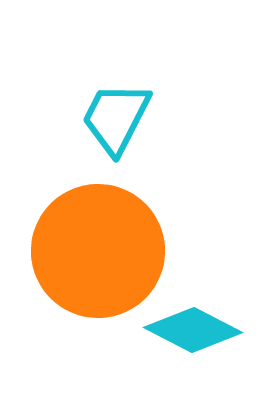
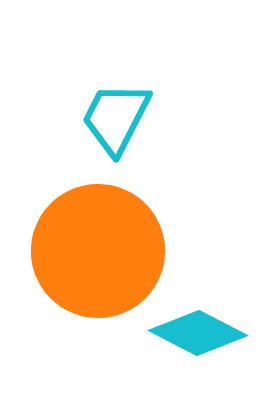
cyan diamond: moved 5 px right, 3 px down
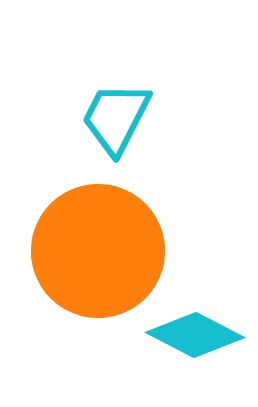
cyan diamond: moved 3 px left, 2 px down
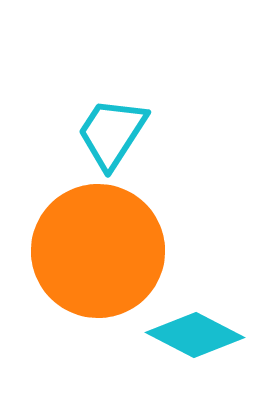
cyan trapezoid: moved 4 px left, 15 px down; rotated 6 degrees clockwise
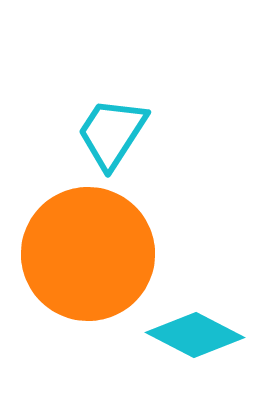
orange circle: moved 10 px left, 3 px down
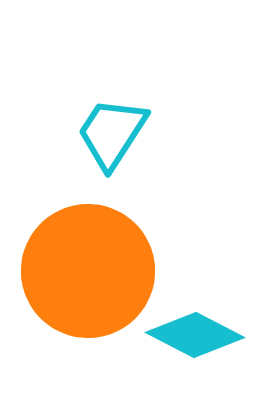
orange circle: moved 17 px down
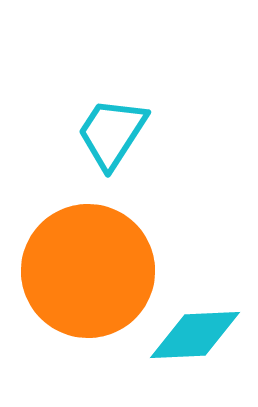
cyan diamond: rotated 30 degrees counterclockwise
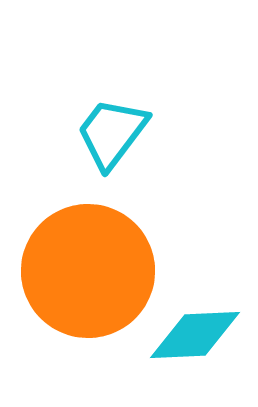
cyan trapezoid: rotated 4 degrees clockwise
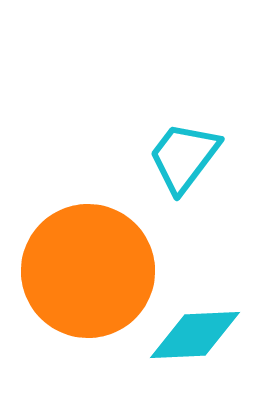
cyan trapezoid: moved 72 px right, 24 px down
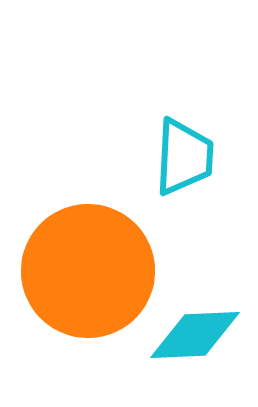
cyan trapezoid: rotated 146 degrees clockwise
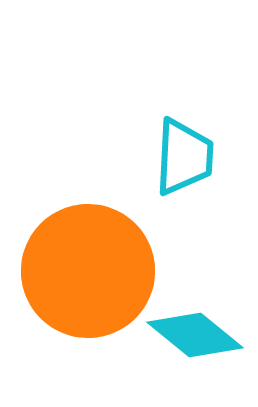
cyan diamond: rotated 42 degrees clockwise
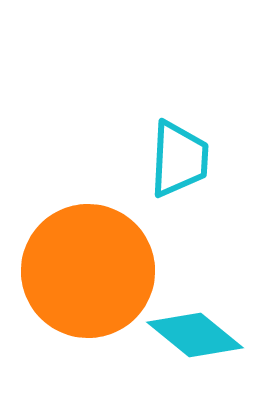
cyan trapezoid: moved 5 px left, 2 px down
